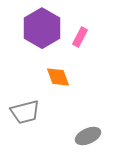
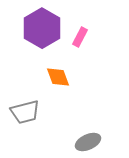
gray ellipse: moved 6 px down
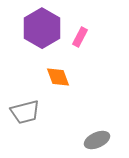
gray ellipse: moved 9 px right, 2 px up
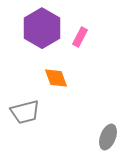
orange diamond: moved 2 px left, 1 px down
gray ellipse: moved 11 px right, 3 px up; rotated 45 degrees counterclockwise
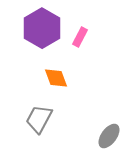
gray trapezoid: moved 14 px right, 7 px down; rotated 132 degrees clockwise
gray ellipse: moved 1 px right, 1 px up; rotated 15 degrees clockwise
